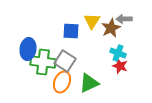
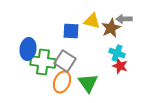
yellow triangle: rotated 48 degrees counterclockwise
cyan cross: moved 1 px left
green triangle: moved 1 px left; rotated 40 degrees counterclockwise
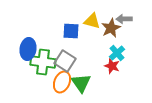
cyan cross: rotated 28 degrees clockwise
red star: moved 8 px left
green triangle: moved 7 px left
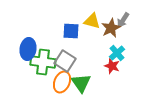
gray arrow: moved 1 px left, 1 px down; rotated 56 degrees counterclockwise
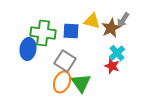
green cross: moved 29 px up
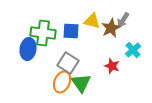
cyan cross: moved 16 px right, 3 px up
gray square: moved 3 px right, 2 px down
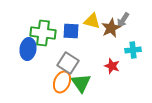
cyan cross: rotated 35 degrees clockwise
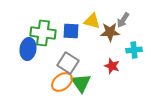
brown star: moved 1 px left, 4 px down; rotated 24 degrees clockwise
cyan cross: moved 1 px right
orange ellipse: rotated 30 degrees clockwise
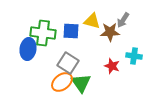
cyan cross: moved 6 px down; rotated 14 degrees clockwise
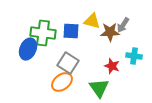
gray arrow: moved 5 px down
blue ellipse: rotated 15 degrees clockwise
green triangle: moved 18 px right, 5 px down
